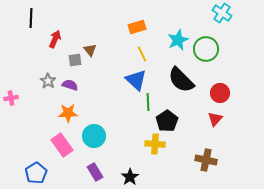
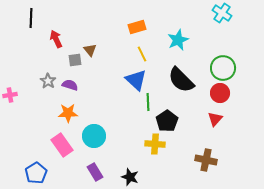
red arrow: moved 1 px right; rotated 48 degrees counterclockwise
green circle: moved 17 px right, 19 px down
pink cross: moved 1 px left, 3 px up
black star: rotated 18 degrees counterclockwise
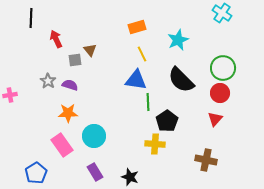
blue triangle: rotated 35 degrees counterclockwise
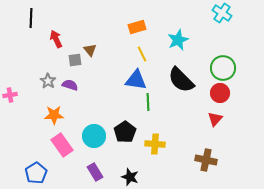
orange star: moved 14 px left, 2 px down
black pentagon: moved 42 px left, 11 px down
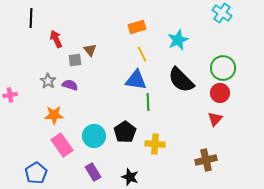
brown cross: rotated 25 degrees counterclockwise
purple rectangle: moved 2 px left
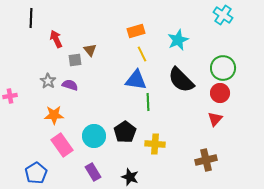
cyan cross: moved 1 px right, 2 px down
orange rectangle: moved 1 px left, 4 px down
pink cross: moved 1 px down
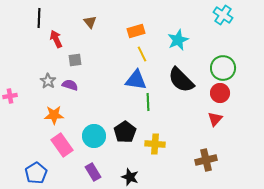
black line: moved 8 px right
brown triangle: moved 28 px up
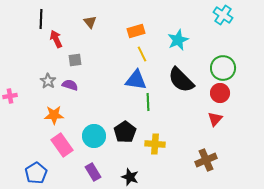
black line: moved 2 px right, 1 px down
brown cross: rotated 10 degrees counterclockwise
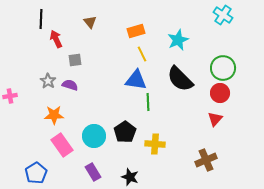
black semicircle: moved 1 px left, 1 px up
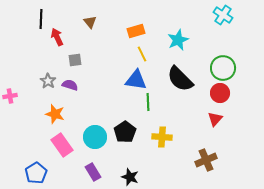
red arrow: moved 1 px right, 2 px up
orange star: moved 1 px right, 1 px up; rotated 18 degrees clockwise
cyan circle: moved 1 px right, 1 px down
yellow cross: moved 7 px right, 7 px up
